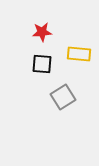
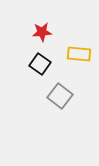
black square: moved 2 px left; rotated 30 degrees clockwise
gray square: moved 3 px left, 1 px up; rotated 20 degrees counterclockwise
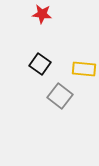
red star: moved 18 px up; rotated 12 degrees clockwise
yellow rectangle: moved 5 px right, 15 px down
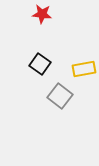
yellow rectangle: rotated 15 degrees counterclockwise
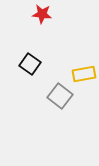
black square: moved 10 px left
yellow rectangle: moved 5 px down
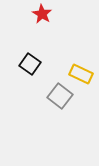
red star: rotated 24 degrees clockwise
yellow rectangle: moved 3 px left; rotated 35 degrees clockwise
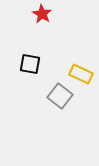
black square: rotated 25 degrees counterclockwise
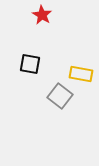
red star: moved 1 px down
yellow rectangle: rotated 15 degrees counterclockwise
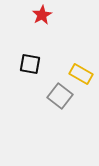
red star: rotated 12 degrees clockwise
yellow rectangle: rotated 20 degrees clockwise
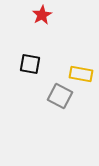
yellow rectangle: rotated 20 degrees counterclockwise
gray square: rotated 10 degrees counterclockwise
